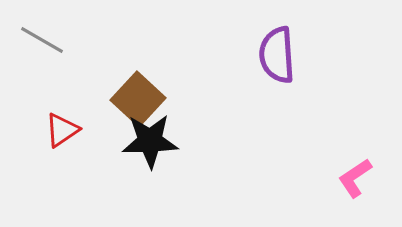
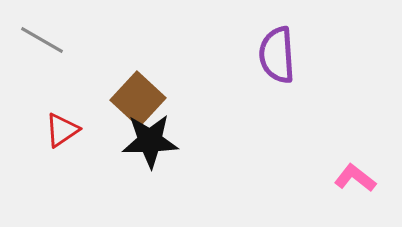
pink L-shape: rotated 72 degrees clockwise
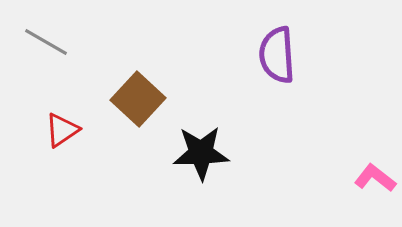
gray line: moved 4 px right, 2 px down
black star: moved 51 px right, 12 px down
pink L-shape: moved 20 px right
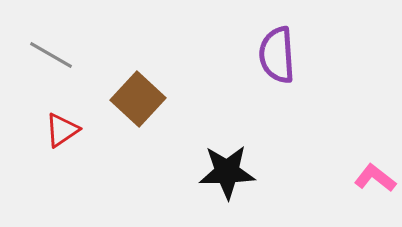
gray line: moved 5 px right, 13 px down
black star: moved 26 px right, 19 px down
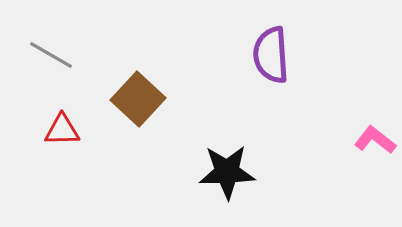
purple semicircle: moved 6 px left
red triangle: rotated 33 degrees clockwise
pink L-shape: moved 38 px up
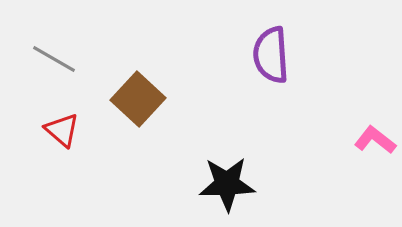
gray line: moved 3 px right, 4 px down
red triangle: rotated 42 degrees clockwise
black star: moved 12 px down
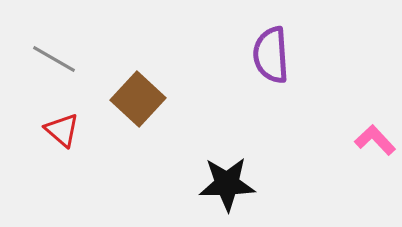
pink L-shape: rotated 9 degrees clockwise
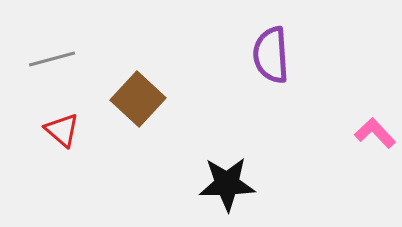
gray line: moved 2 px left; rotated 45 degrees counterclockwise
pink L-shape: moved 7 px up
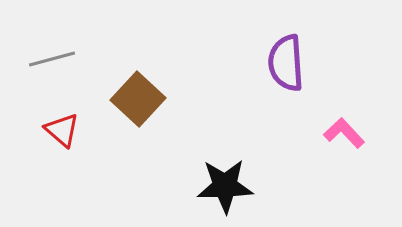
purple semicircle: moved 15 px right, 8 px down
pink L-shape: moved 31 px left
black star: moved 2 px left, 2 px down
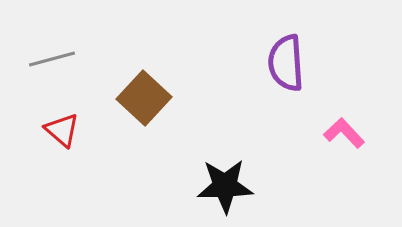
brown square: moved 6 px right, 1 px up
